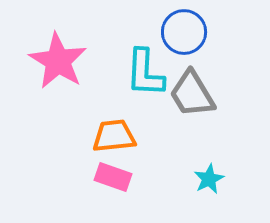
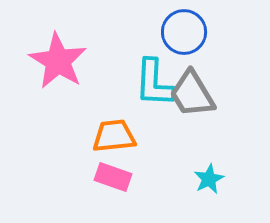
cyan L-shape: moved 9 px right, 10 px down
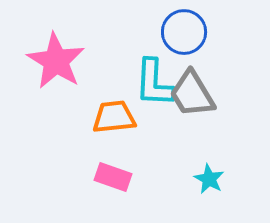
pink star: moved 2 px left
orange trapezoid: moved 19 px up
cyan star: rotated 16 degrees counterclockwise
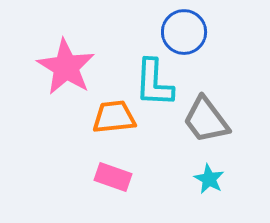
pink star: moved 10 px right, 6 px down
gray trapezoid: moved 14 px right, 26 px down; rotated 6 degrees counterclockwise
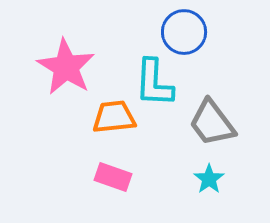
gray trapezoid: moved 6 px right, 3 px down
cyan star: rotated 8 degrees clockwise
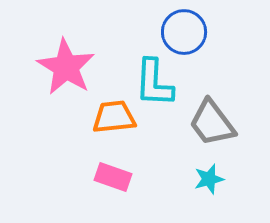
cyan star: rotated 20 degrees clockwise
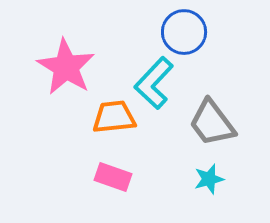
cyan L-shape: rotated 40 degrees clockwise
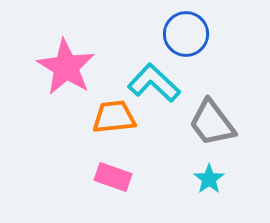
blue circle: moved 2 px right, 2 px down
cyan L-shape: rotated 90 degrees clockwise
cyan star: rotated 20 degrees counterclockwise
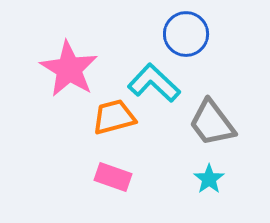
pink star: moved 3 px right, 2 px down
orange trapezoid: rotated 9 degrees counterclockwise
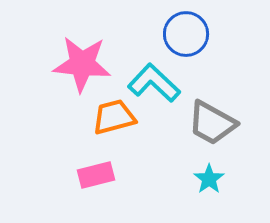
pink star: moved 13 px right, 5 px up; rotated 26 degrees counterclockwise
gray trapezoid: rotated 24 degrees counterclockwise
pink rectangle: moved 17 px left, 2 px up; rotated 33 degrees counterclockwise
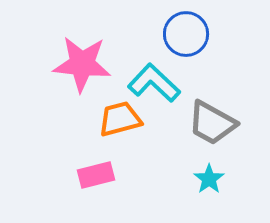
orange trapezoid: moved 6 px right, 2 px down
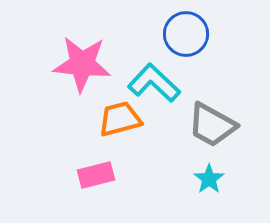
gray trapezoid: moved 2 px down
